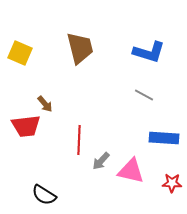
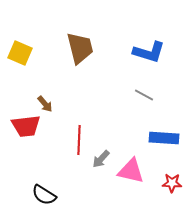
gray arrow: moved 2 px up
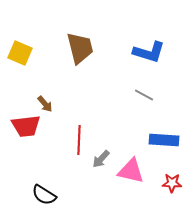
blue rectangle: moved 2 px down
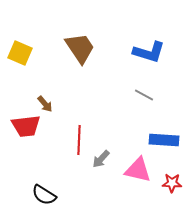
brown trapezoid: rotated 20 degrees counterclockwise
pink triangle: moved 7 px right, 1 px up
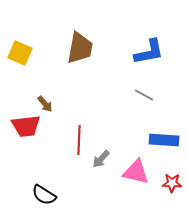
brown trapezoid: rotated 44 degrees clockwise
blue L-shape: rotated 28 degrees counterclockwise
pink triangle: moved 2 px left, 2 px down
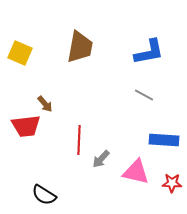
brown trapezoid: moved 1 px up
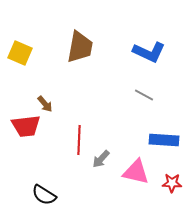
blue L-shape: rotated 36 degrees clockwise
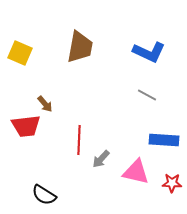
gray line: moved 3 px right
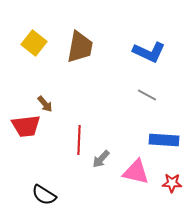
yellow square: moved 14 px right, 10 px up; rotated 15 degrees clockwise
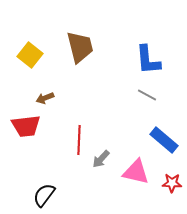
yellow square: moved 4 px left, 12 px down
brown trapezoid: rotated 24 degrees counterclockwise
blue L-shape: moved 1 px left, 8 px down; rotated 60 degrees clockwise
brown arrow: moved 6 px up; rotated 108 degrees clockwise
blue rectangle: rotated 36 degrees clockwise
black semicircle: rotated 95 degrees clockwise
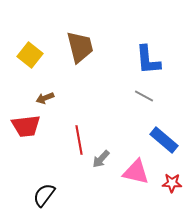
gray line: moved 3 px left, 1 px down
red line: rotated 12 degrees counterclockwise
